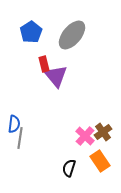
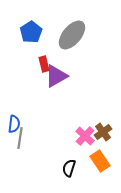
purple triangle: rotated 40 degrees clockwise
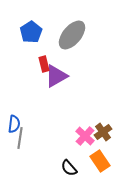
black semicircle: rotated 60 degrees counterclockwise
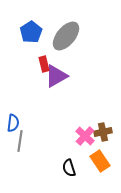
gray ellipse: moved 6 px left, 1 px down
blue semicircle: moved 1 px left, 1 px up
brown cross: rotated 24 degrees clockwise
gray line: moved 3 px down
black semicircle: rotated 24 degrees clockwise
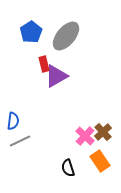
blue semicircle: moved 2 px up
brown cross: rotated 30 degrees counterclockwise
gray line: rotated 55 degrees clockwise
black semicircle: moved 1 px left
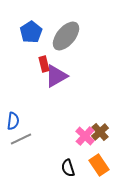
brown cross: moved 3 px left
gray line: moved 1 px right, 2 px up
orange rectangle: moved 1 px left, 4 px down
